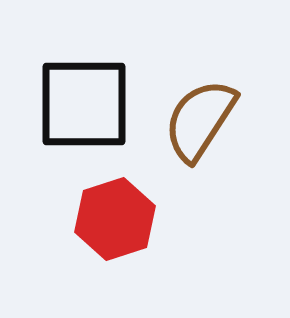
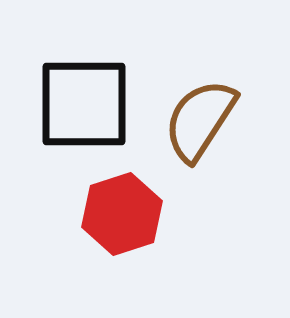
red hexagon: moved 7 px right, 5 px up
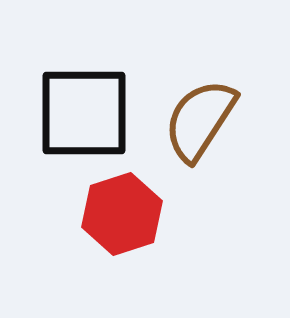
black square: moved 9 px down
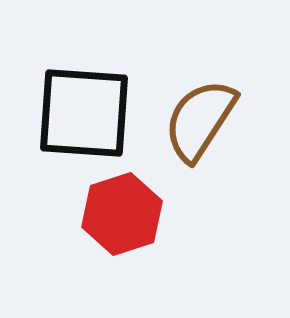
black square: rotated 4 degrees clockwise
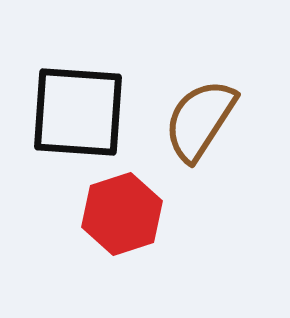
black square: moved 6 px left, 1 px up
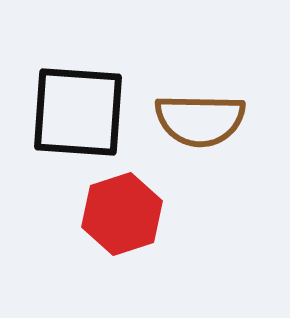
brown semicircle: rotated 122 degrees counterclockwise
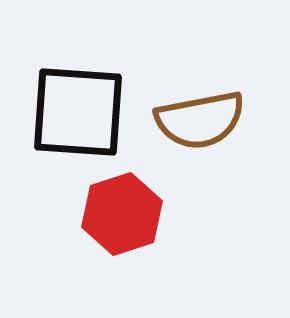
brown semicircle: rotated 12 degrees counterclockwise
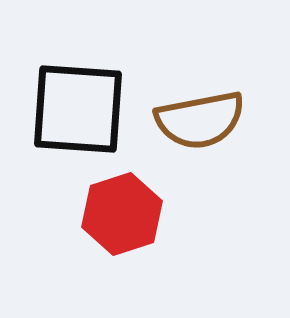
black square: moved 3 px up
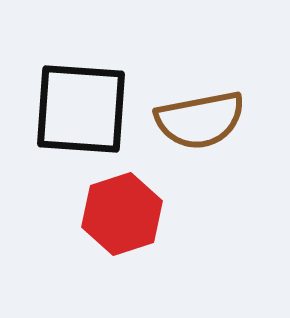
black square: moved 3 px right
